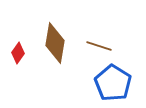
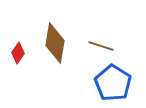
brown line: moved 2 px right
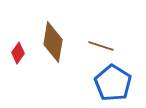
brown diamond: moved 2 px left, 1 px up
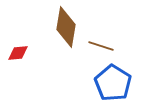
brown diamond: moved 13 px right, 15 px up
red diamond: rotated 50 degrees clockwise
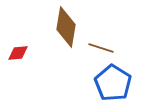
brown line: moved 2 px down
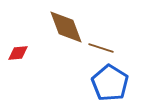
brown diamond: rotated 30 degrees counterclockwise
blue pentagon: moved 3 px left
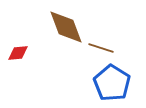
blue pentagon: moved 2 px right
